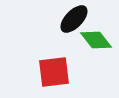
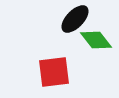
black ellipse: moved 1 px right
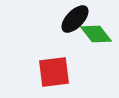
green diamond: moved 6 px up
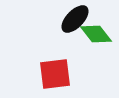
red square: moved 1 px right, 2 px down
